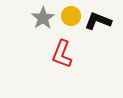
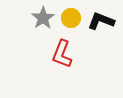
yellow circle: moved 2 px down
black L-shape: moved 3 px right
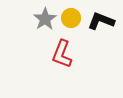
gray star: moved 2 px right, 1 px down
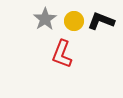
yellow circle: moved 3 px right, 3 px down
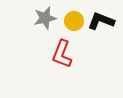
gray star: moved 1 px up; rotated 20 degrees clockwise
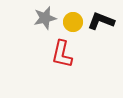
yellow circle: moved 1 px left, 1 px down
red L-shape: rotated 8 degrees counterclockwise
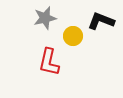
yellow circle: moved 14 px down
red L-shape: moved 13 px left, 8 px down
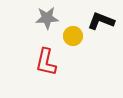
gray star: moved 2 px right; rotated 10 degrees clockwise
red L-shape: moved 3 px left
